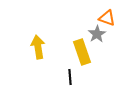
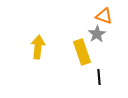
orange triangle: moved 3 px left, 2 px up
yellow arrow: rotated 15 degrees clockwise
black line: moved 29 px right
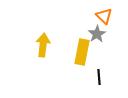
orange triangle: rotated 24 degrees clockwise
yellow arrow: moved 5 px right, 2 px up
yellow rectangle: rotated 30 degrees clockwise
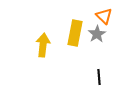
yellow rectangle: moved 7 px left, 19 px up
